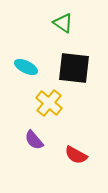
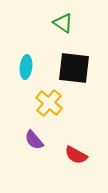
cyan ellipse: rotated 70 degrees clockwise
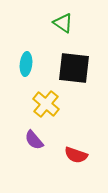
cyan ellipse: moved 3 px up
yellow cross: moved 3 px left, 1 px down
red semicircle: rotated 10 degrees counterclockwise
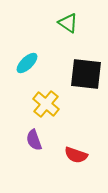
green triangle: moved 5 px right
cyan ellipse: moved 1 px right, 1 px up; rotated 40 degrees clockwise
black square: moved 12 px right, 6 px down
purple semicircle: rotated 20 degrees clockwise
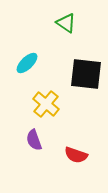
green triangle: moved 2 px left
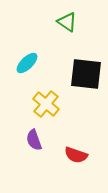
green triangle: moved 1 px right, 1 px up
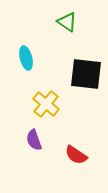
cyan ellipse: moved 1 px left, 5 px up; rotated 60 degrees counterclockwise
red semicircle: rotated 15 degrees clockwise
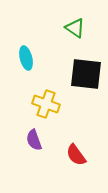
green triangle: moved 8 px right, 6 px down
yellow cross: rotated 20 degrees counterclockwise
red semicircle: rotated 20 degrees clockwise
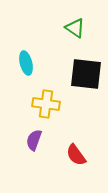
cyan ellipse: moved 5 px down
yellow cross: rotated 12 degrees counterclockwise
purple semicircle: rotated 40 degrees clockwise
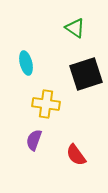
black square: rotated 24 degrees counterclockwise
